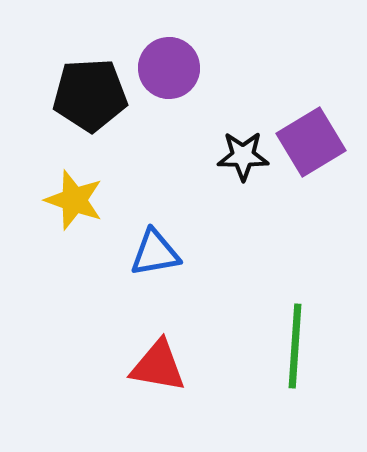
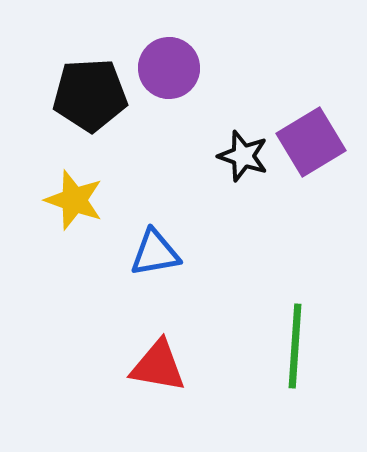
black star: rotated 18 degrees clockwise
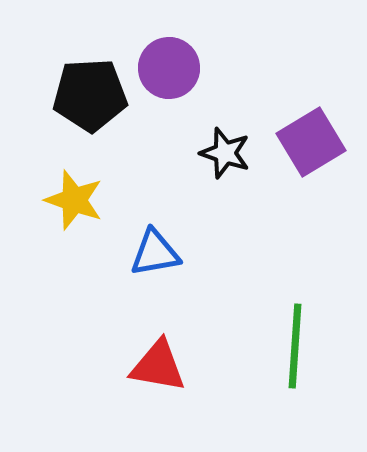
black star: moved 18 px left, 3 px up
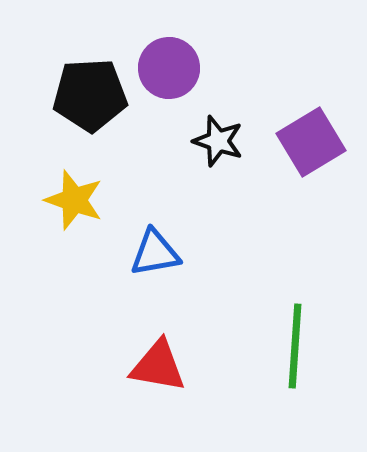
black star: moved 7 px left, 12 px up
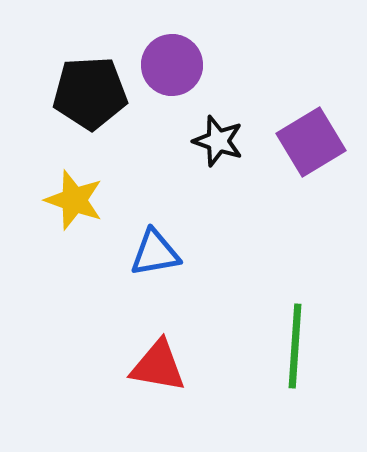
purple circle: moved 3 px right, 3 px up
black pentagon: moved 2 px up
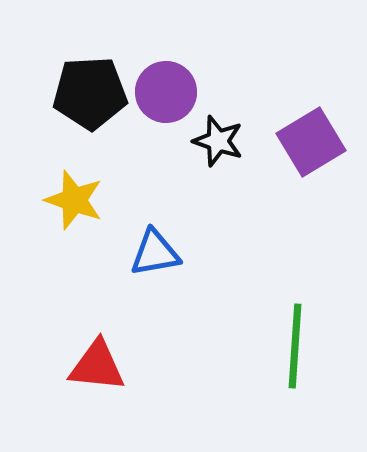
purple circle: moved 6 px left, 27 px down
red triangle: moved 61 px left; rotated 4 degrees counterclockwise
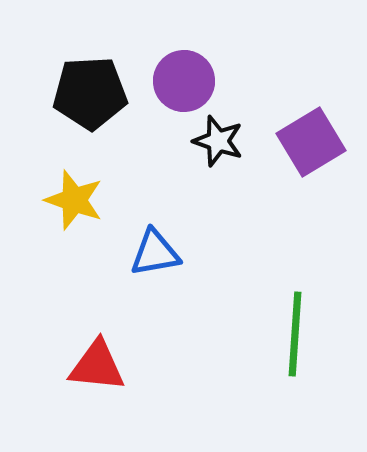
purple circle: moved 18 px right, 11 px up
green line: moved 12 px up
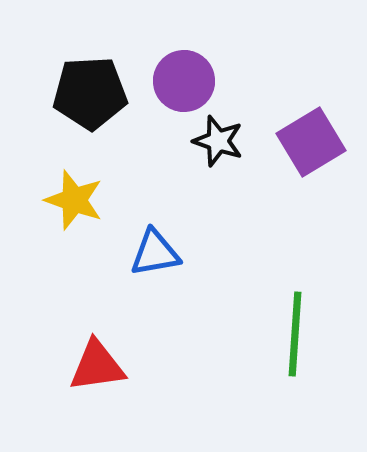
red triangle: rotated 14 degrees counterclockwise
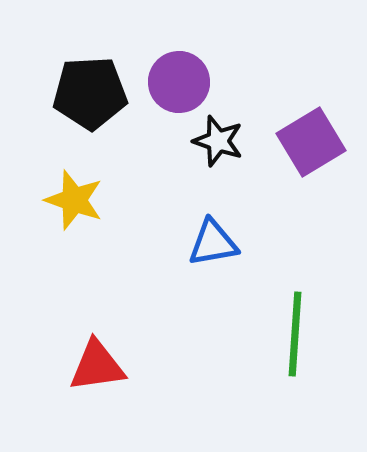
purple circle: moved 5 px left, 1 px down
blue triangle: moved 58 px right, 10 px up
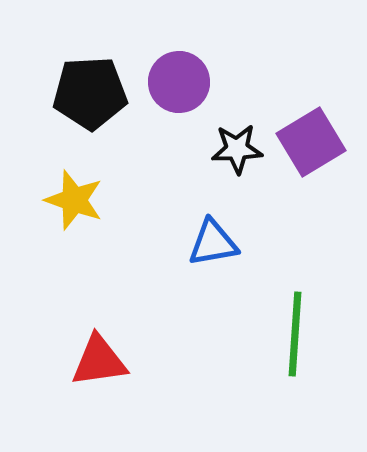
black star: moved 19 px right, 8 px down; rotated 21 degrees counterclockwise
red triangle: moved 2 px right, 5 px up
